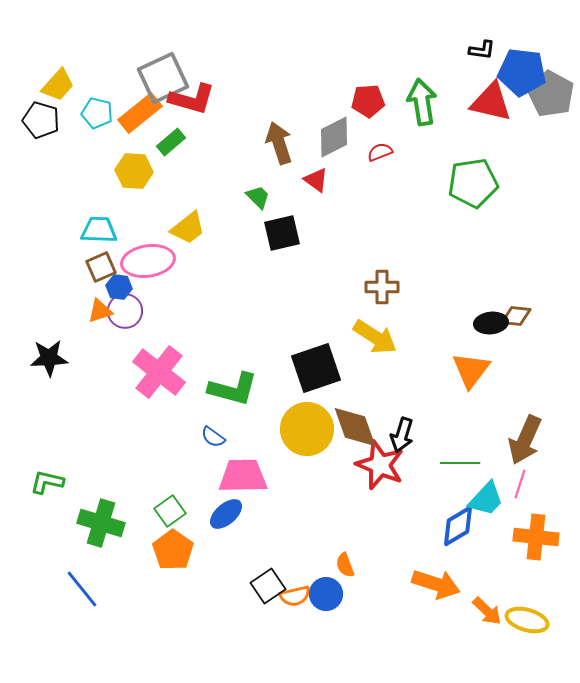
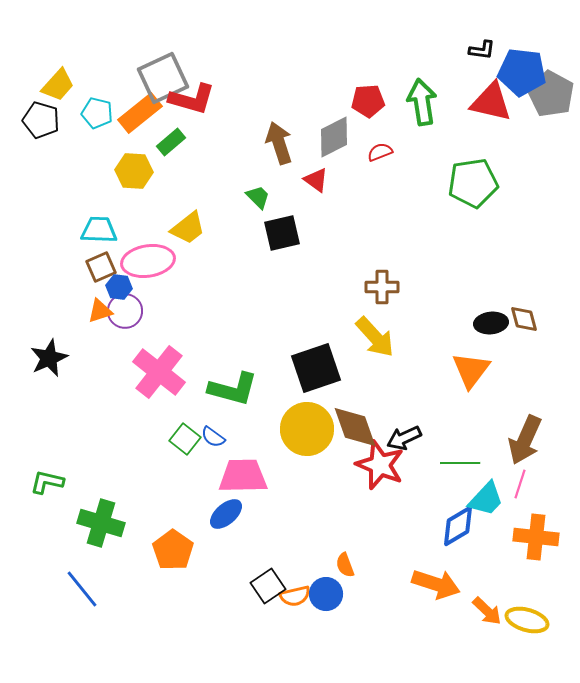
brown diamond at (516, 316): moved 8 px right, 3 px down; rotated 68 degrees clockwise
yellow arrow at (375, 337): rotated 15 degrees clockwise
black star at (49, 358): rotated 21 degrees counterclockwise
black arrow at (402, 435): moved 2 px right, 3 px down; rotated 48 degrees clockwise
green square at (170, 511): moved 15 px right, 72 px up; rotated 16 degrees counterclockwise
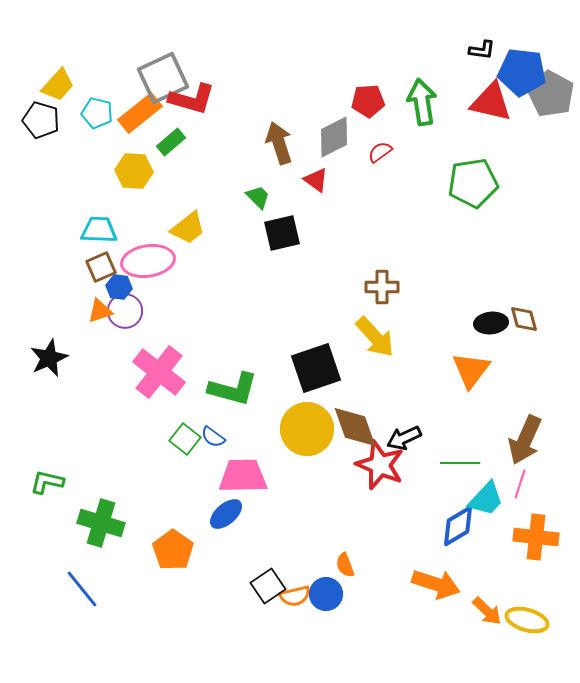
red semicircle at (380, 152): rotated 15 degrees counterclockwise
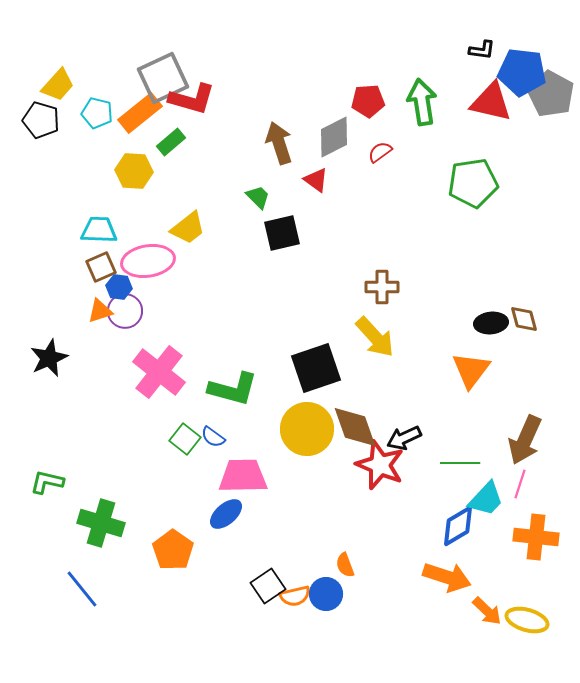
orange arrow at (436, 584): moved 11 px right, 7 px up
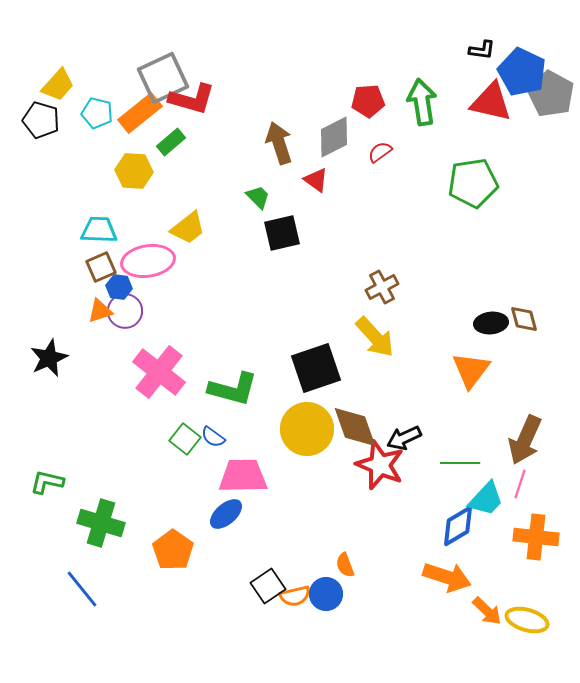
blue pentagon at (522, 72): rotated 18 degrees clockwise
brown cross at (382, 287): rotated 28 degrees counterclockwise
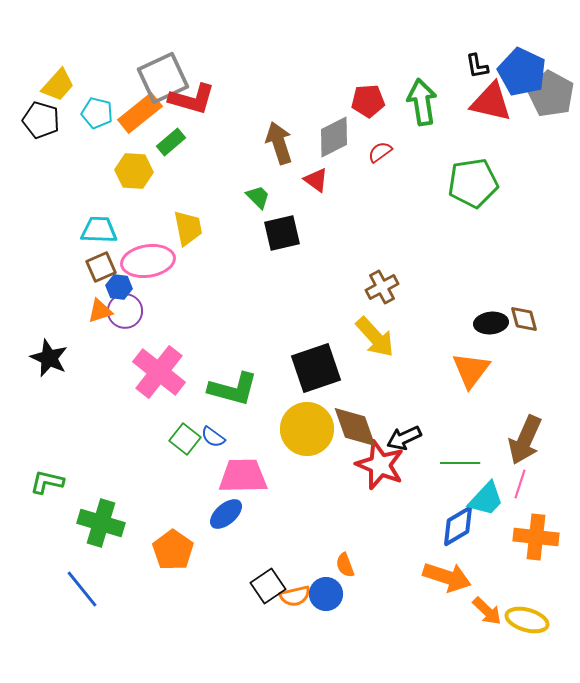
black L-shape at (482, 50): moved 5 px left, 16 px down; rotated 72 degrees clockwise
yellow trapezoid at (188, 228): rotated 63 degrees counterclockwise
black star at (49, 358): rotated 24 degrees counterclockwise
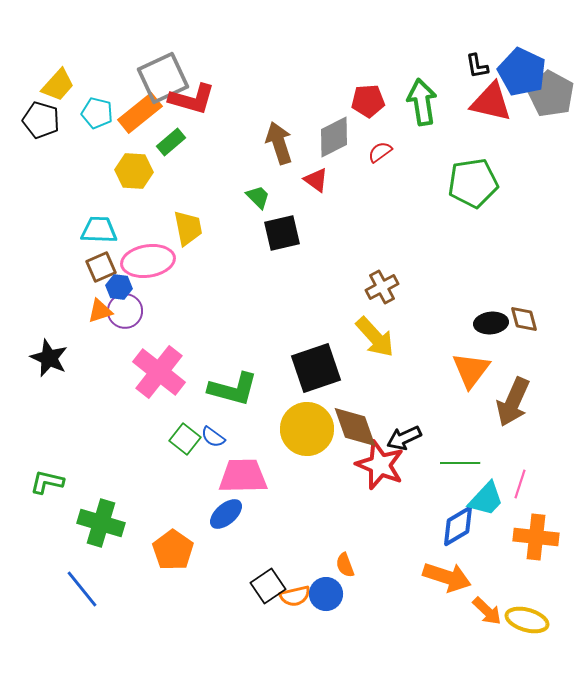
brown arrow at (525, 440): moved 12 px left, 38 px up
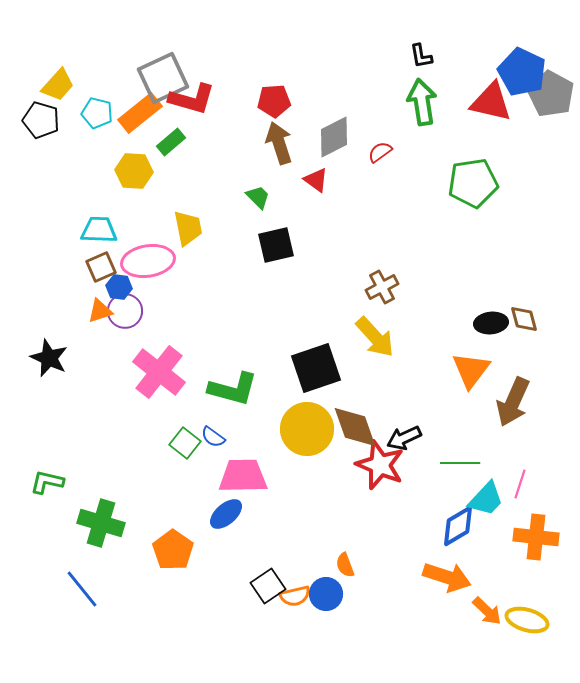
black L-shape at (477, 66): moved 56 px left, 10 px up
red pentagon at (368, 101): moved 94 px left
black square at (282, 233): moved 6 px left, 12 px down
green square at (185, 439): moved 4 px down
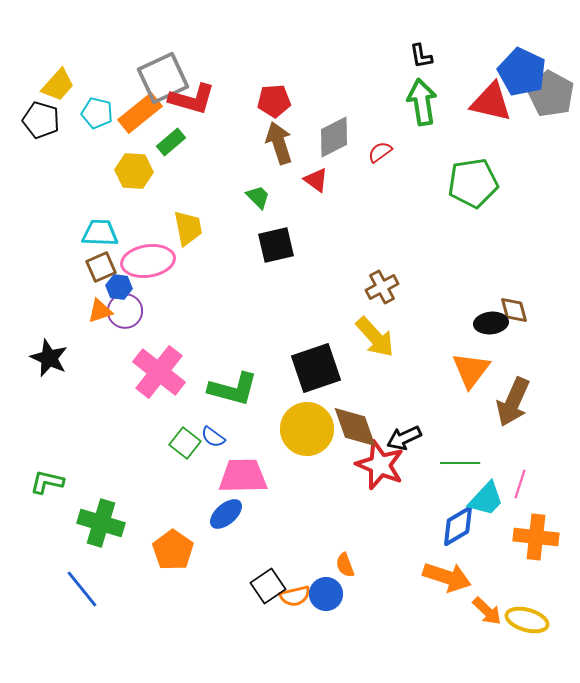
cyan trapezoid at (99, 230): moved 1 px right, 3 px down
brown diamond at (524, 319): moved 10 px left, 9 px up
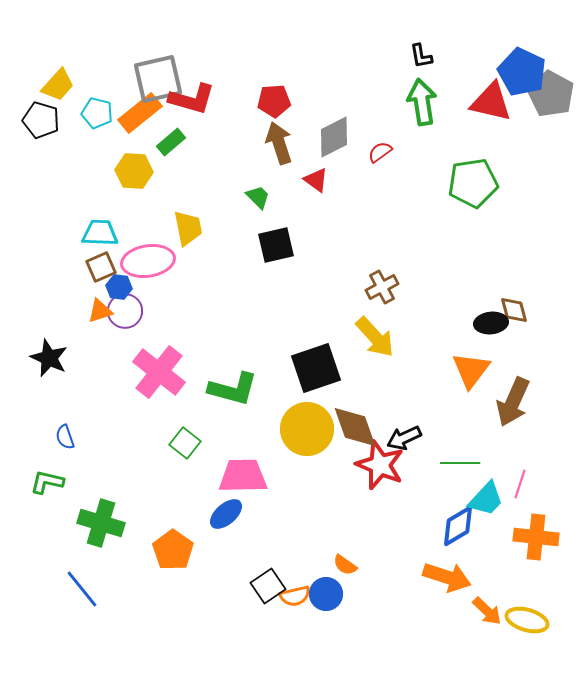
gray square at (163, 78): moved 5 px left, 1 px down; rotated 12 degrees clockwise
blue semicircle at (213, 437): moved 148 px left; rotated 35 degrees clockwise
orange semicircle at (345, 565): rotated 35 degrees counterclockwise
